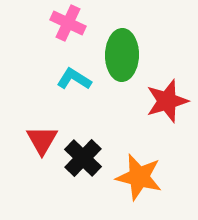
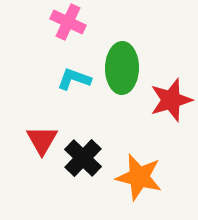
pink cross: moved 1 px up
green ellipse: moved 13 px down
cyan L-shape: rotated 12 degrees counterclockwise
red star: moved 4 px right, 1 px up
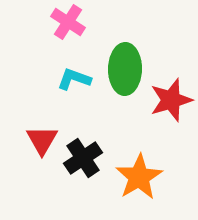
pink cross: rotated 8 degrees clockwise
green ellipse: moved 3 px right, 1 px down
black cross: rotated 12 degrees clockwise
orange star: rotated 27 degrees clockwise
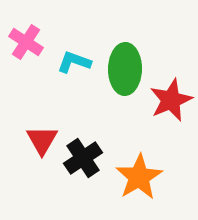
pink cross: moved 42 px left, 20 px down
cyan L-shape: moved 17 px up
red star: rotated 6 degrees counterclockwise
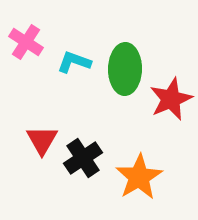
red star: moved 1 px up
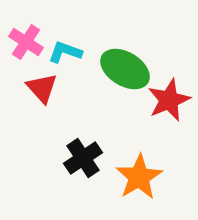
cyan L-shape: moved 9 px left, 10 px up
green ellipse: rotated 60 degrees counterclockwise
red star: moved 2 px left, 1 px down
red triangle: moved 52 px up; rotated 12 degrees counterclockwise
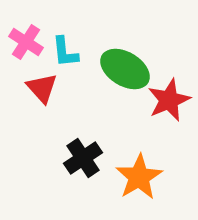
cyan L-shape: rotated 116 degrees counterclockwise
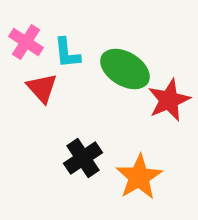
cyan L-shape: moved 2 px right, 1 px down
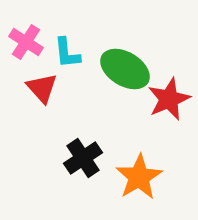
red star: moved 1 px up
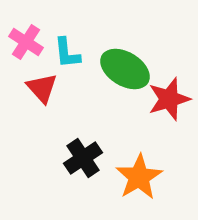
red star: rotated 6 degrees clockwise
